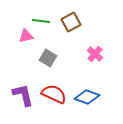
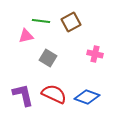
pink cross: rotated 28 degrees counterclockwise
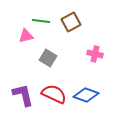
blue diamond: moved 1 px left, 2 px up
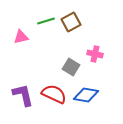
green line: moved 5 px right; rotated 24 degrees counterclockwise
pink triangle: moved 5 px left, 1 px down
gray square: moved 23 px right, 9 px down
blue diamond: rotated 10 degrees counterclockwise
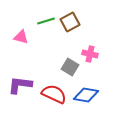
brown square: moved 1 px left
pink triangle: rotated 28 degrees clockwise
pink cross: moved 5 px left
gray square: moved 1 px left
purple L-shape: moved 3 px left, 10 px up; rotated 70 degrees counterclockwise
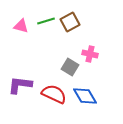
pink triangle: moved 11 px up
blue diamond: moved 1 px left, 1 px down; rotated 50 degrees clockwise
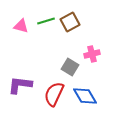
pink cross: moved 2 px right; rotated 28 degrees counterclockwise
red semicircle: rotated 90 degrees counterclockwise
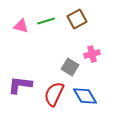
brown square: moved 7 px right, 3 px up
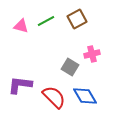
green line: rotated 12 degrees counterclockwise
red semicircle: moved 3 px down; rotated 110 degrees clockwise
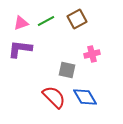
pink triangle: moved 3 px up; rotated 35 degrees counterclockwise
gray square: moved 3 px left, 3 px down; rotated 18 degrees counterclockwise
purple L-shape: moved 36 px up
blue diamond: moved 1 px down
